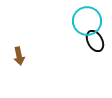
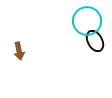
brown arrow: moved 5 px up
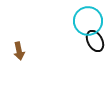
cyan circle: moved 1 px right
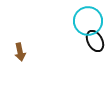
brown arrow: moved 1 px right, 1 px down
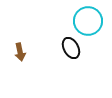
black ellipse: moved 24 px left, 7 px down
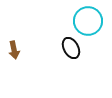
brown arrow: moved 6 px left, 2 px up
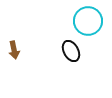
black ellipse: moved 3 px down
